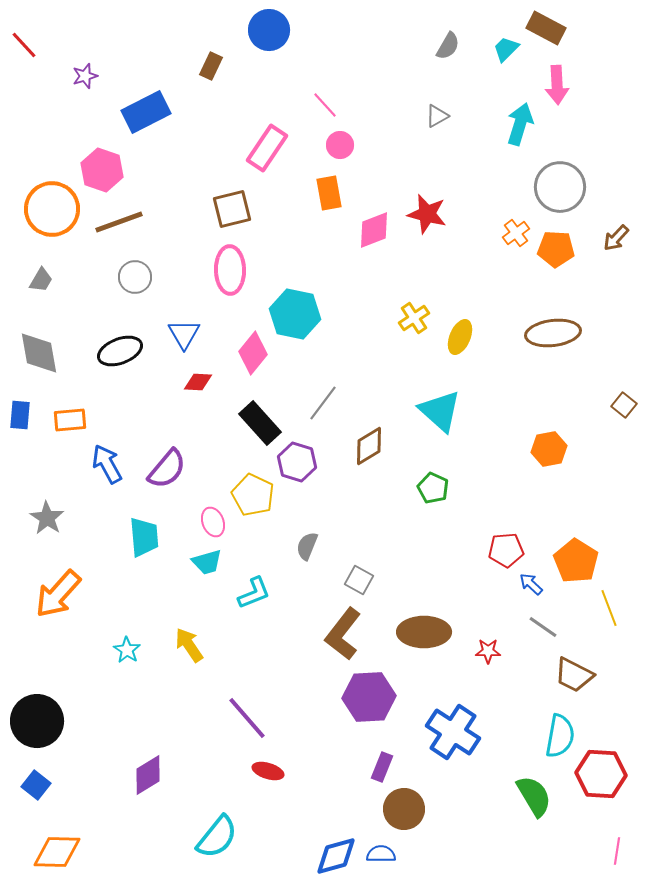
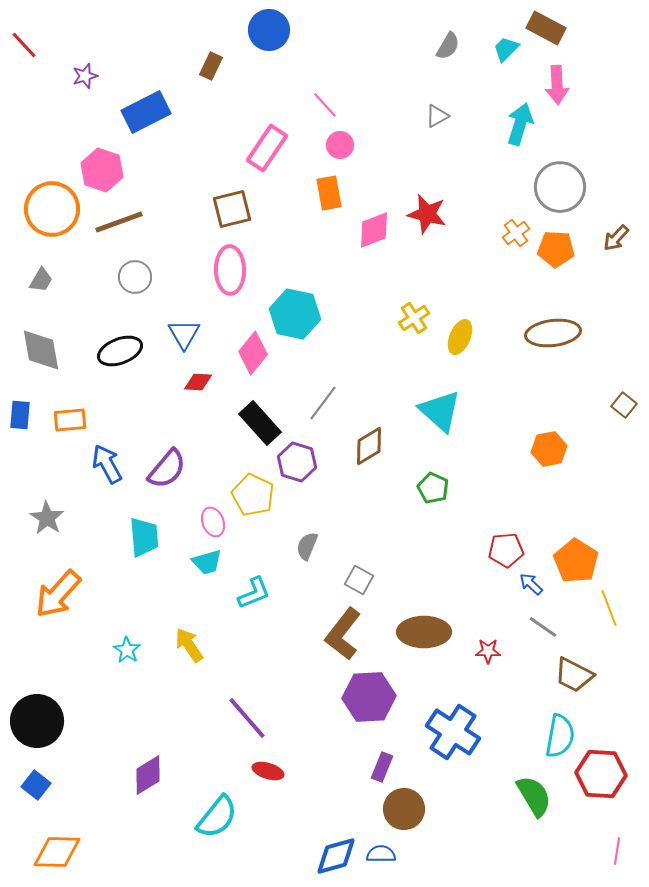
gray diamond at (39, 353): moved 2 px right, 3 px up
cyan semicircle at (217, 837): moved 20 px up
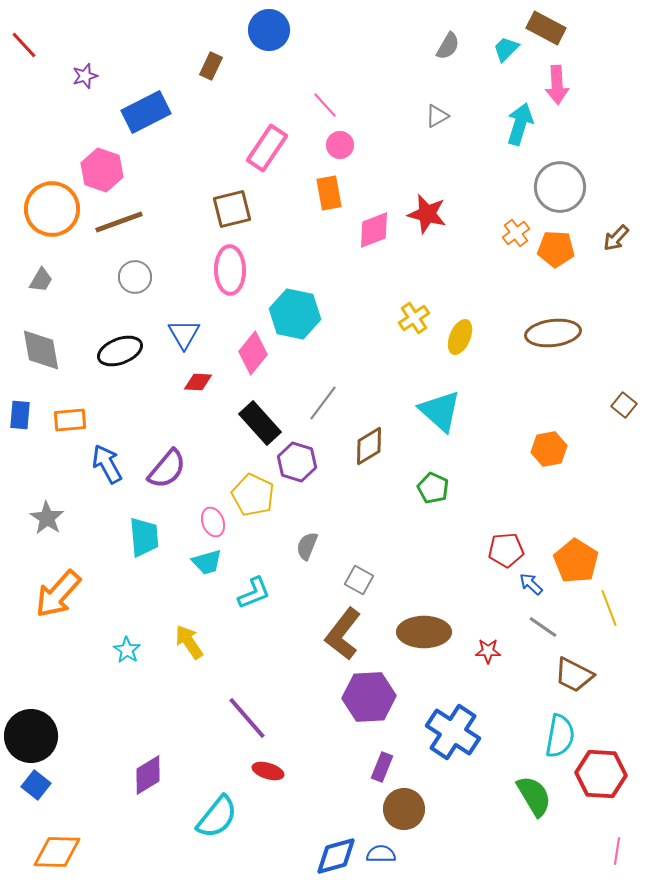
yellow arrow at (189, 645): moved 3 px up
black circle at (37, 721): moved 6 px left, 15 px down
